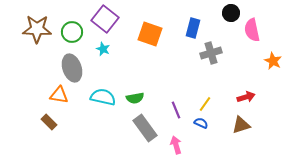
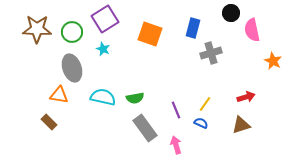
purple square: rotated 20 degrees clockwise
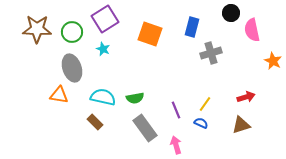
blue rectangle: moved 1 px left, 1 px up
brown rectangle: moved 46 px right
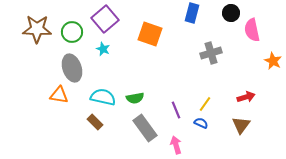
purple square: rotated 8 degrees counterclockwise
blue rectangle: moved 14 px up
brown triangle: rotated 36 degrees counterclockwise
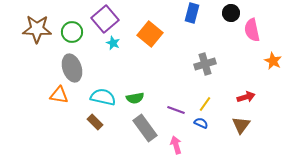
orange square: rotated 20 degrees clockwise
cyan star: moved 10 px right, 6 px up
gray cross: moved 6 px left, 11 px down
purple line: rotated 48 degrees counterclockwise
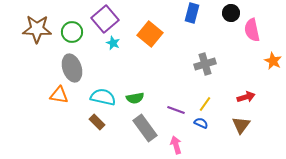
brown rectangle: moved 2 px right
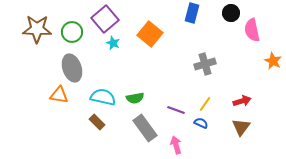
red arrow: moved 4 px left, 4 px down
brown triangle: moved 2 px down
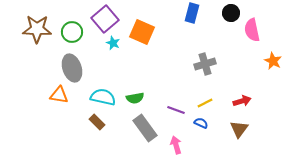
orange square: moved 8 px left, 2 px up; rotated 15 degrees counterclockwise
yellow line: moved 1 px up; rotated 28 degrees clockwise
brown triangle: moved 2 px left, 2 px down
